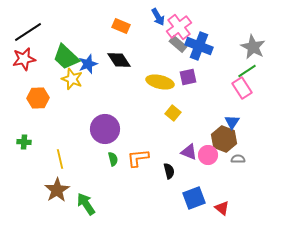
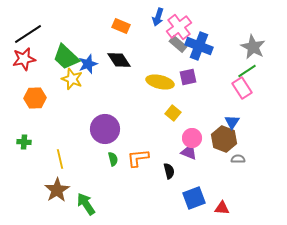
blue arrow: rotated 48 degrees clockwise
black line: moved 2 px down
orange hexagon: moved 3 px left
pink circle: moved 16 px left, 17 px up
red triangle: rotated 35 degrees counterclockwise
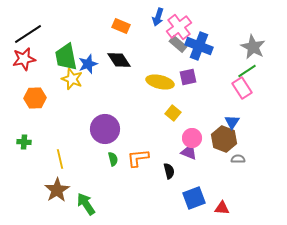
green trapezoid: rotated 36 degrees clockwise
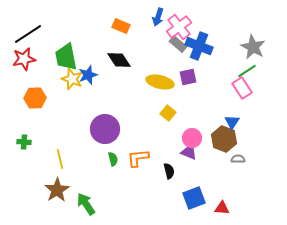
blue star: moved 11 px down
yellow square: moved 5 px left
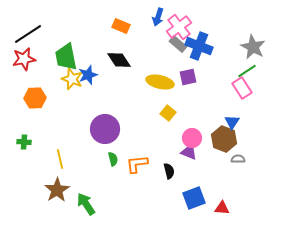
orange L-shape: moved 1 px left, 6 px down
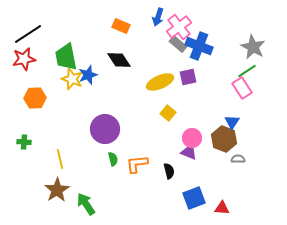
yellow ellipse: rotated 36 degrees counterclockwise
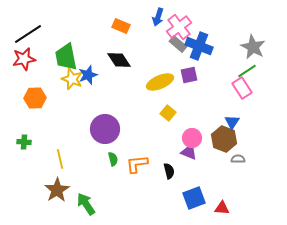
purple square: moved 1 px right, 2 px up
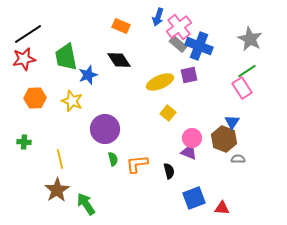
gray star: moved 3 px left, 8 px up
yellow star: moved 22 px down
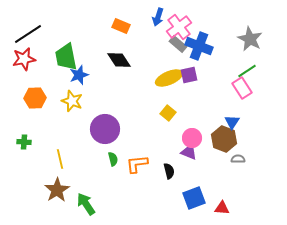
blue star: moved 9 px left
yellow ellipse: moved 9 px right, 4 px up
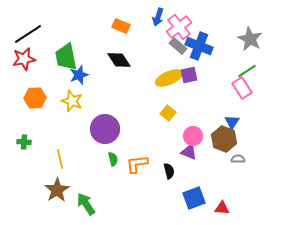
gray rectangle: moved 2 px down
pink circle: moved 1 px right, 2 px up
